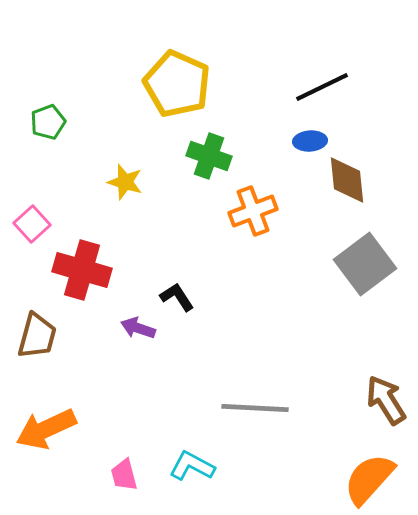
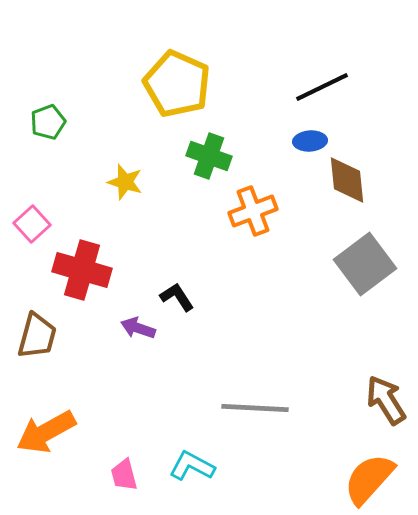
orange arrow: moved 3 px down; rotated 4 degrees counterclockwise
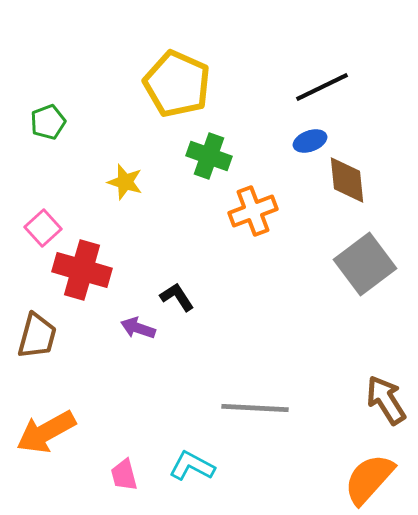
blue ellipse: rotated 16 degrees counterclockwise
pink square: moved 11 px right, 4 px down
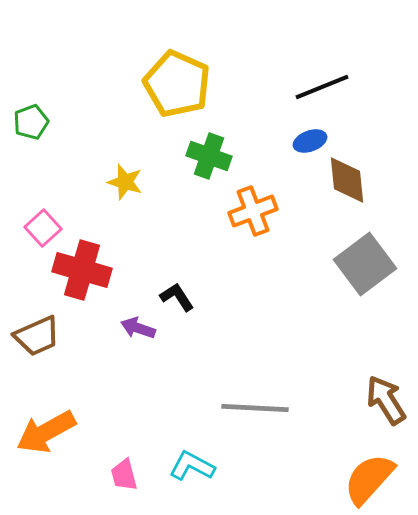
black line: rotated 4 degrees clockwise
green pentagon: moved 17 px left
brown trapezoid: rotated 51 degrees clockwise
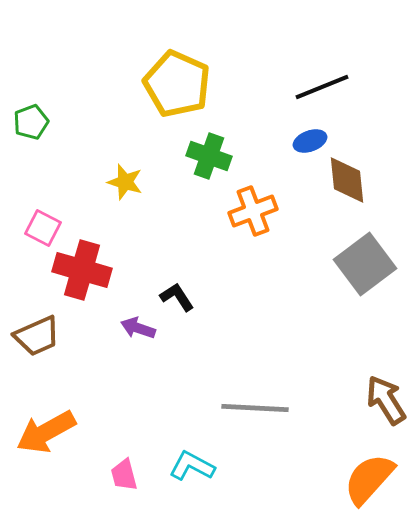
pink square: rotated 21 degrees counterclockwise
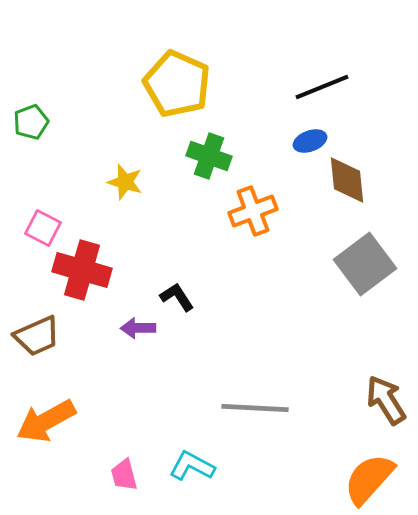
purple arrow: rotated 20 degrees counterclockwise
orange arrow: moved 11 px up
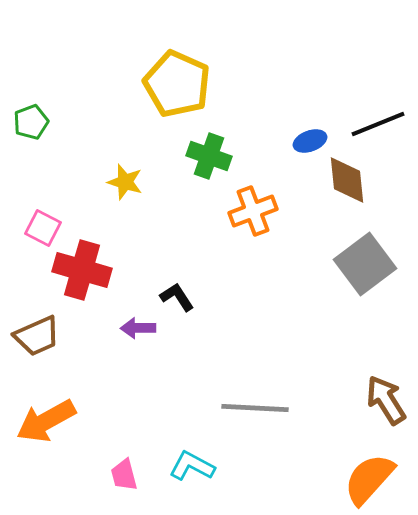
black line: moved 56 px right, 37 px down
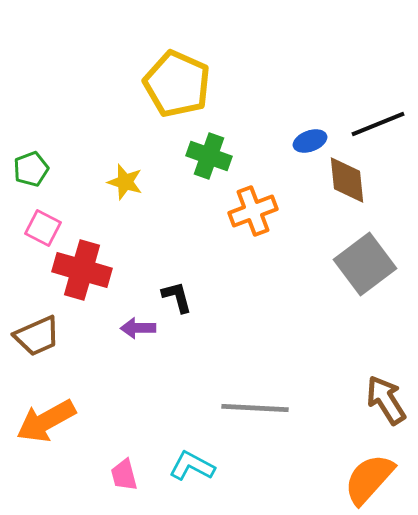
green pentagon: moved 47 px down
black L-shape: rotated 18 degrees clockwise
